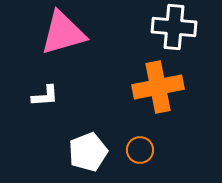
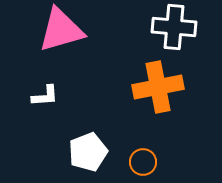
pink triangle: moved 2 px left, 3 px up
orange circle: moved 3 px right, 12 px down
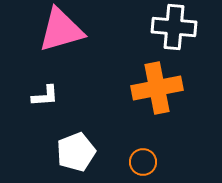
orange cross: moved 1 px left, 1 px down
white pentagon: moved 12 px left
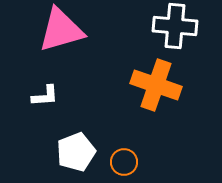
white cross: moved 1 px right, 1 px up
orange cross: moved 1 px left, 3 px up; rotated 30 degrees clockwise
orange circle: moved 19 px left
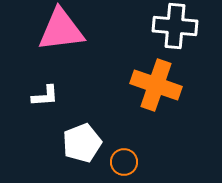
pink triangle: rotated 9 degrees clockwise
white pentagon: moved 6 px right, 9 px up
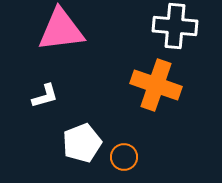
white L-shape: rotated 12 degrees counterclockwise
orange circle: moved 5 px up
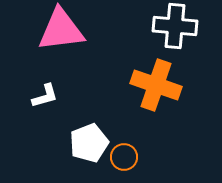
white pentagon: moved 7 px right
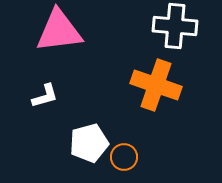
pink triangle: moved 2 px left, 1 px down
white pentagon: rotated 6 degrees clockwise
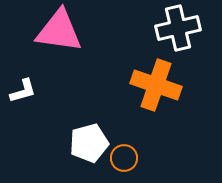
white cross: moved 3 px right, 2 px down; rotated 18 degrees counterclockwise
pink triangle: rotated 15 degrees clockwise
white L-shape: moved 22 px left, 5 px up
orange circle: moved 1 px down
